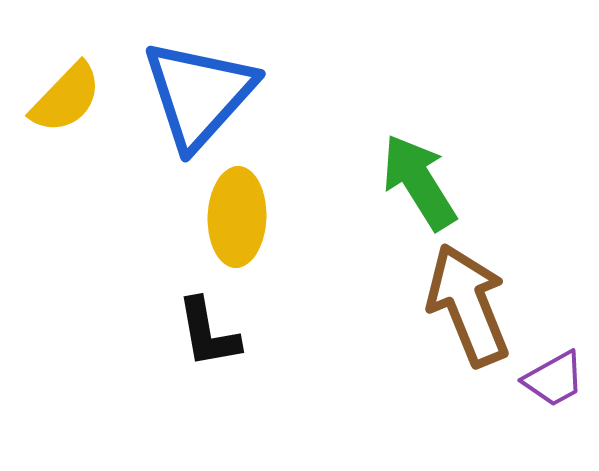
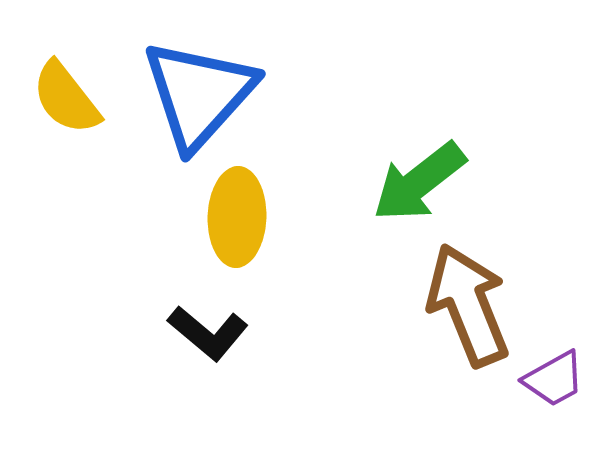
yellow semicircle: rotated 98 degrees clockwise
green arrow: rotated 96 degrees counterclockwise
black L-shape: rotated 40 degrees counterclockwise
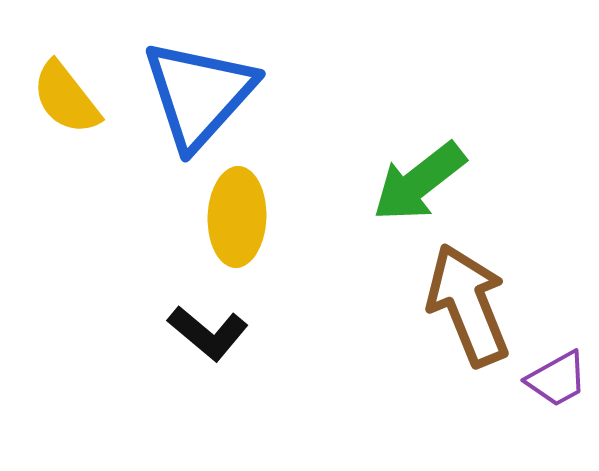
purple trapezoid: moved 3 px right
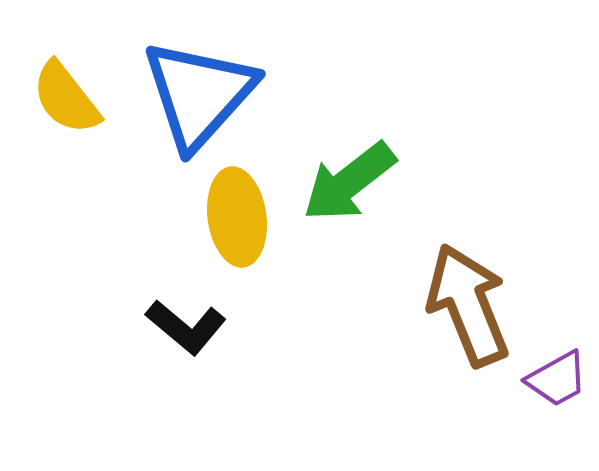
green arrow: moved 70 px left
yellow ellipse: rotated 10 degrees counterclockwise
black L-shape: moved 22 px left, 6 px up
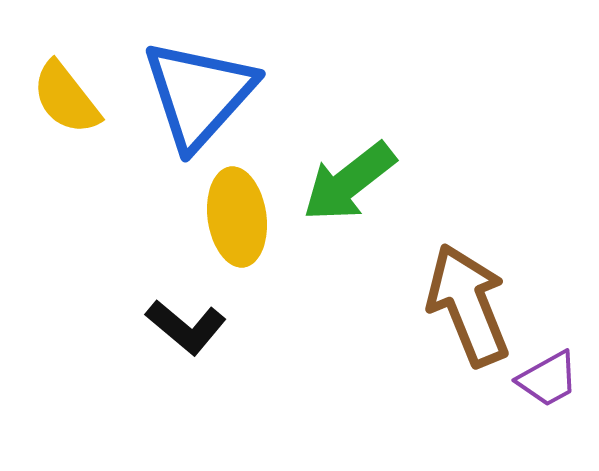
purple trapezoid: moved 9 px left
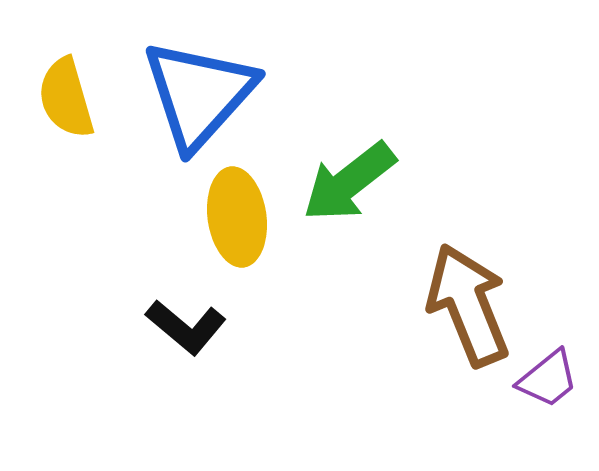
yellow semicircle: rotated 22 degrees clockwise
purple trapezoid: rotated 10 degrees counterclockwise
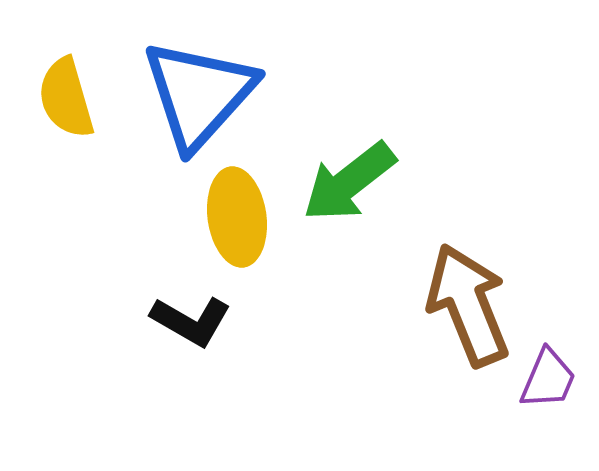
black L-shape: moved 5 px right, 6 px up; rotated 10 degrees counterclockwise
purple trapezoid: rotated 28 degrees counterclockwise
